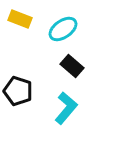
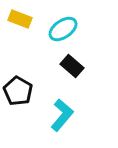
black pentagon: rotated 12 degrees clockwise
cyan L-shape: moved 4 px left, 7 px down
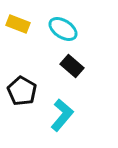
yellow rectangle: moved 2 px left, 5 px down
cyan ellipse: rotated 68 degrees clockwise
black pentagon: moved 4 px right
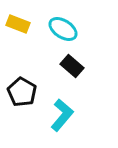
black pentagon: moved 1 px down
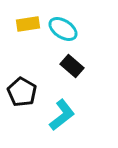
yellow rectangle: moved 10 px right; rotated 30 degrees counterclockwise
cyan L-shape: rotated 12 degrees clockwise
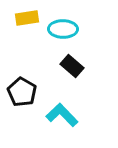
yellow rectangle: moved 1 px left, 6 px up
cyan ellipse: rotated 32 degrees counterclockwise
cyan L-shape: rotated 96 degrees counterclockwise
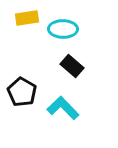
cyan L-shape: moved 1 px right, 7 px up
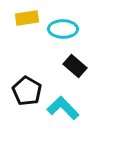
black rectangle: moved 3 px right
black pentagon: moved 5 px right, 1 px up
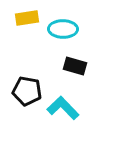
black rectangle: rotated 25 degrees counterclockwise
black pentagon: rotated 20 degrees counterclockwise
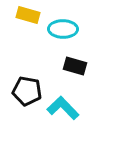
yellow rectangle: moved 1 px right, 3 px up; rotated 25 degrees clockwise
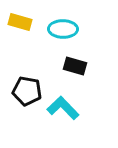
yellow rectangle: moved 8 px left, 7 px down
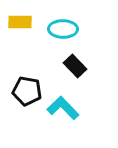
yellow rectangle: rotated 15 degrees counterclockwise
black rectangle: rotated 30 degrees clockwise
